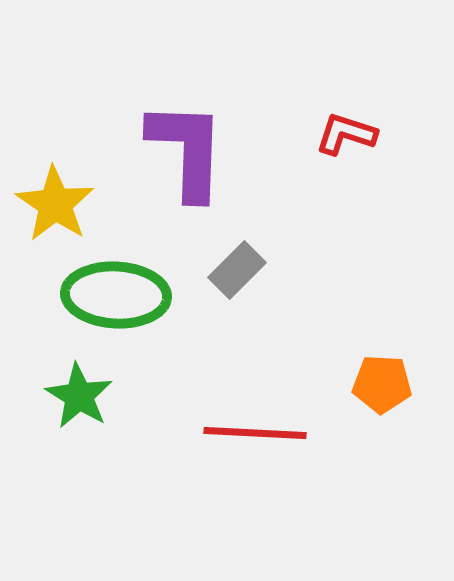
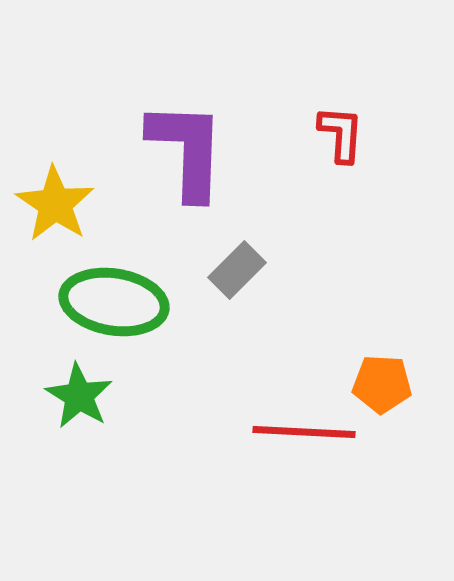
red L-shape: moved 5 px left; rotated 76 degrees clockwise
green ellipse: moved 2 px left, 7 px down; rotated 6 degrees clockwise
red line: moved 49 px right, 1 px up
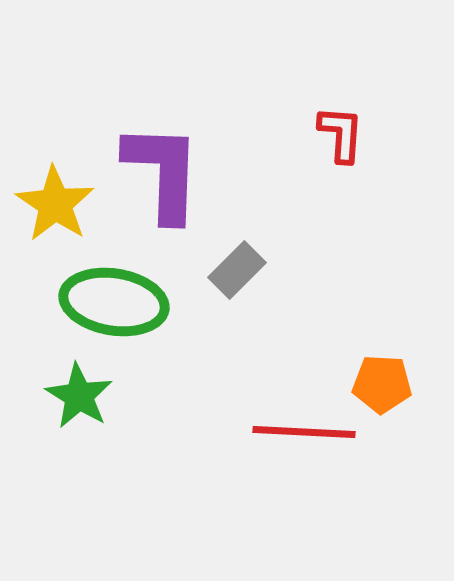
purple L-shape: moved 24 px left, 22 px down
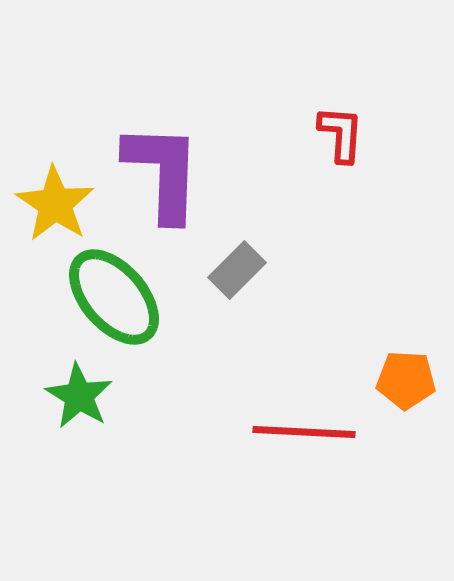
green ellipse: moved 5 px up; rotated 40 degrees clockwise
orange pentagon: moved 24 px right, 4 px up
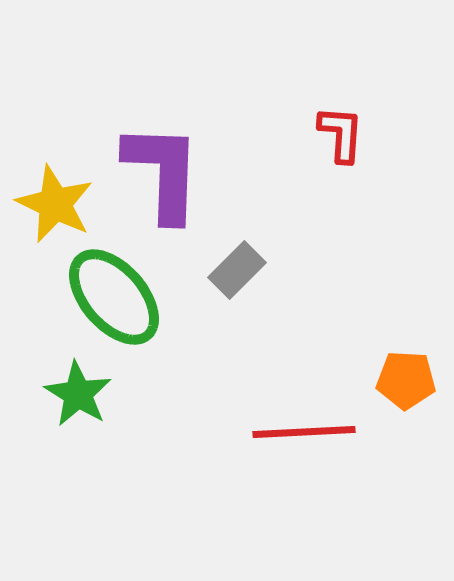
yellow star: rotated 8 degrees counterclockwise
green star: moved 1 px left, 2 px up
red line: rotated 6 degrees counterclockwise
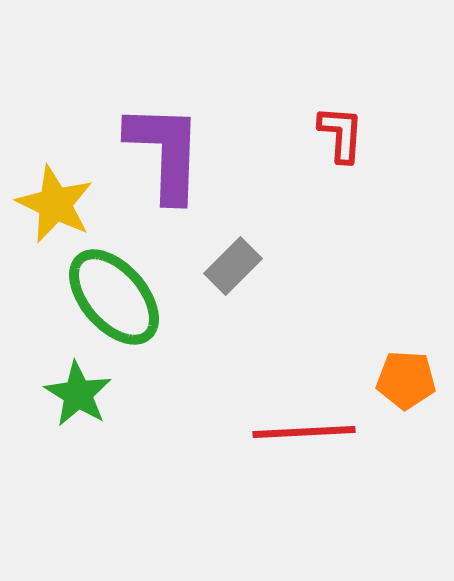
purple L-shape: moved 2 px right, 20 px up
gray rectangle: moved 4 px left, 4 px up
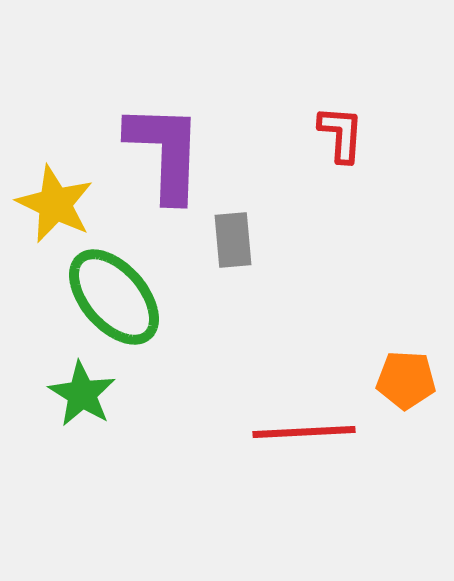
gray rectangle: moved 26 px up; rotated 50 degrees counterclockwise
green star: moved 4 px right
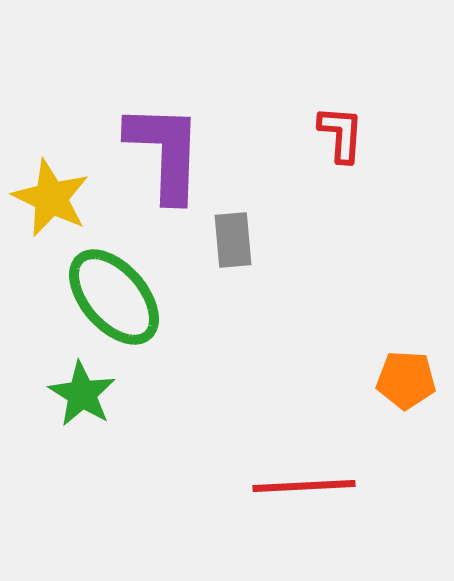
yellow star: moved 4 px left, 6 px up
red line: moved 54 px down
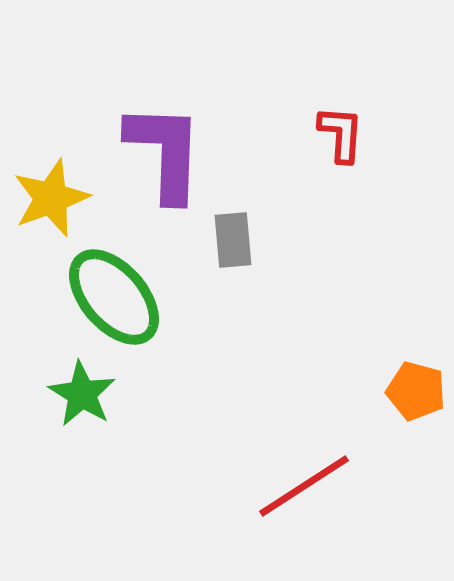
yellow star: rotated 26 degrees clockwise
orange pentagon: moved 10 px right, 11 px down; rotated 12 degrees clockwise
red line: rotated 30 degrees counterclockwise
